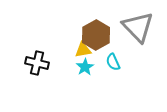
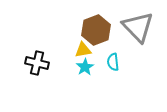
brown hexagon: moved 5 px up; rotated 8 degrees clockwise
cyan semicircle: rotated 18 degrees clockwise
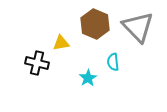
brown hexagon: moved 1 px left, 6 px up; rotated 16 degrees counterclockwise
yellow triangle: moved 22 px left, 7 px up
cyan star: moved 3 px right, 11 px down
